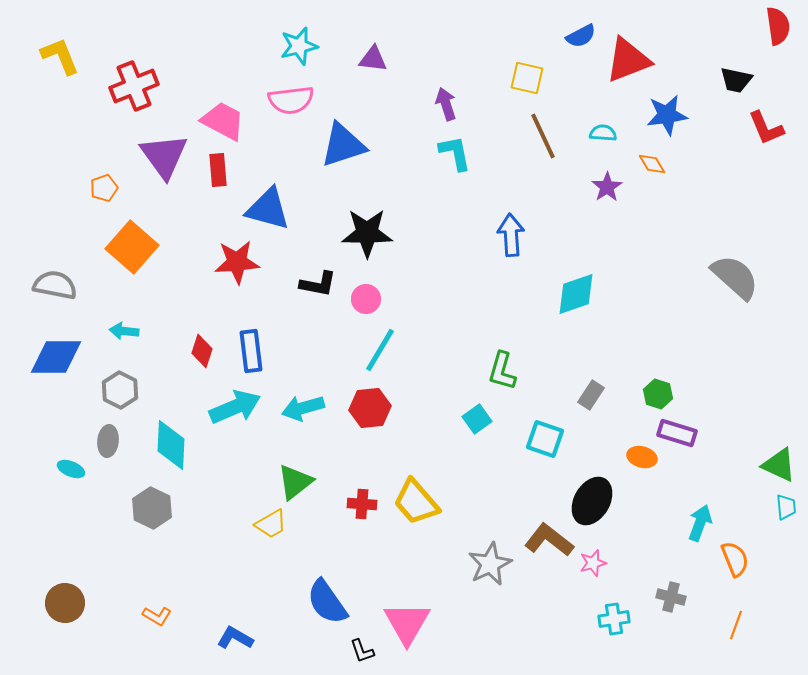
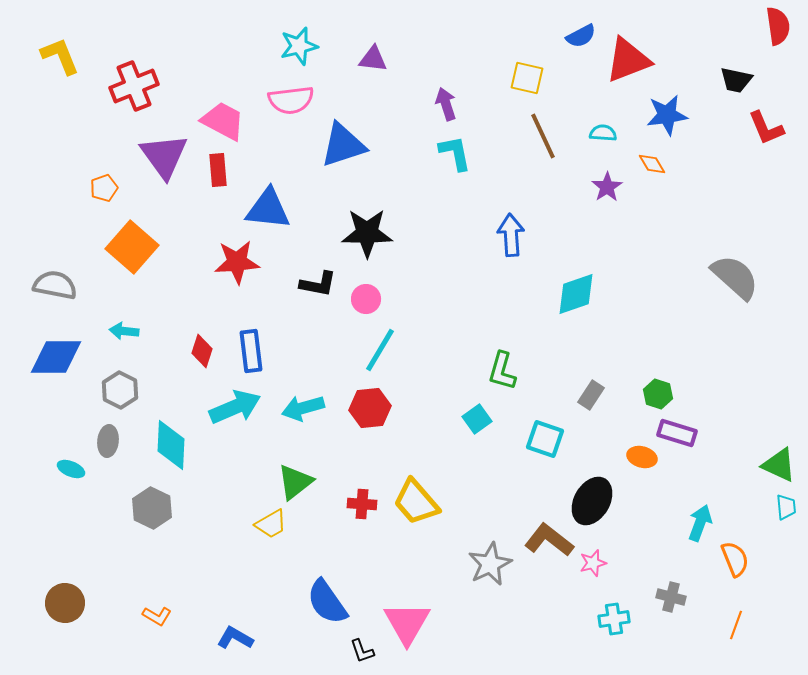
blue triangle at (268, 209): rotated 9 degrees counterclockwise
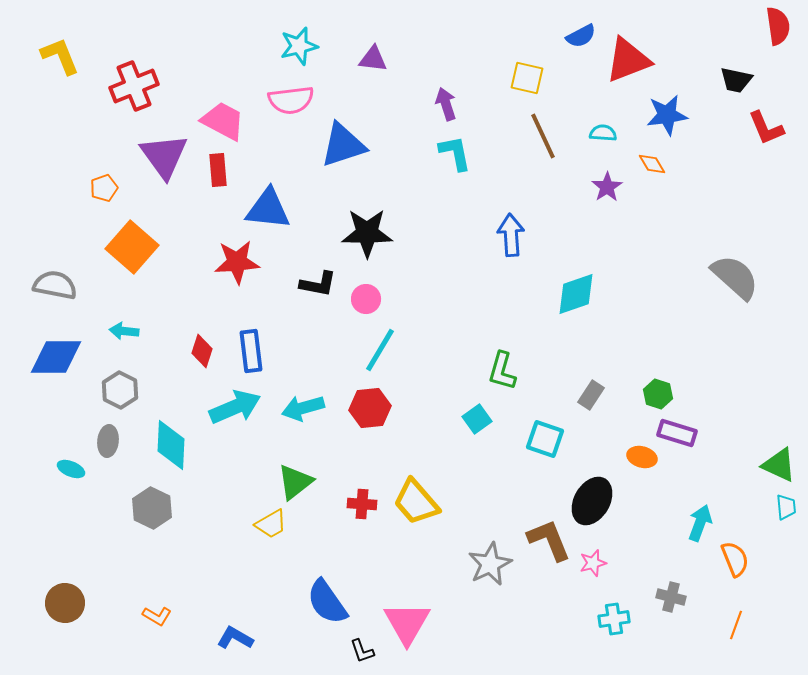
brown L-shape at (549, 540): rotated 30 degrees clockwise
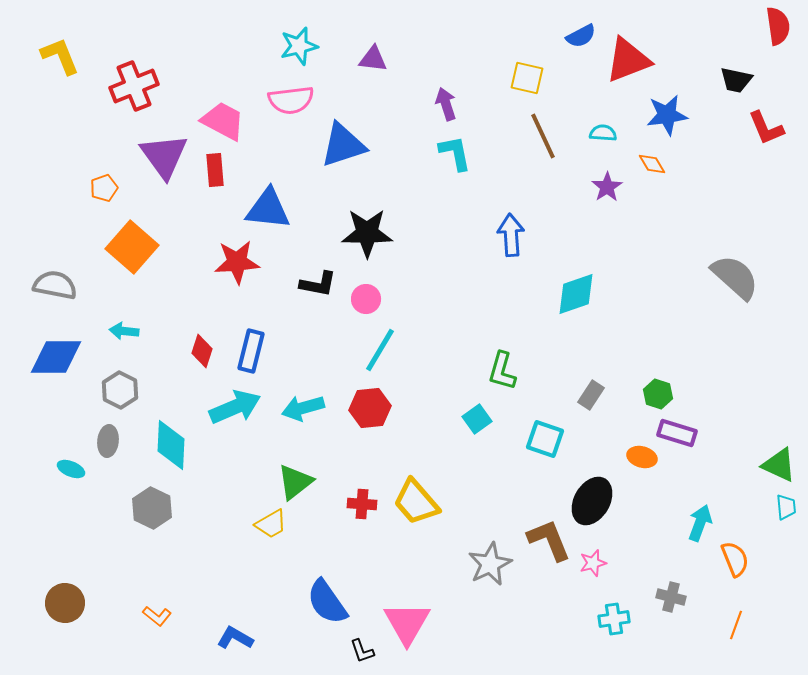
red rectangle at (218, 170): moved 3 px left
blue rectangle at (251, 351): rotated 21 degrees clockwise
orange L-shape at (157, 616): rotated 8 degrees clockwise
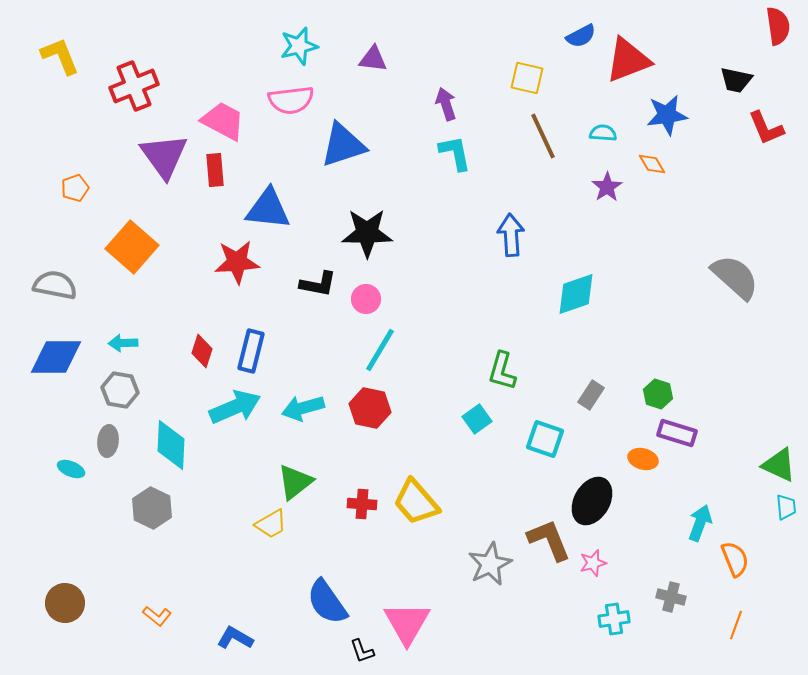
orange pentagon at (104, 188): moved 29 px left
cyan arrow at (124, 331): moved 1 px left, 12 px down; rotated 8 degrees counterclockwise
gray hexagon at (120, 390): rotated 18 degrees counterclockwise
red hexagon at (370, 408): rotated 18 degrees clockwise
orange ellipse at (642, 457): moved 1 px right, 2 px down
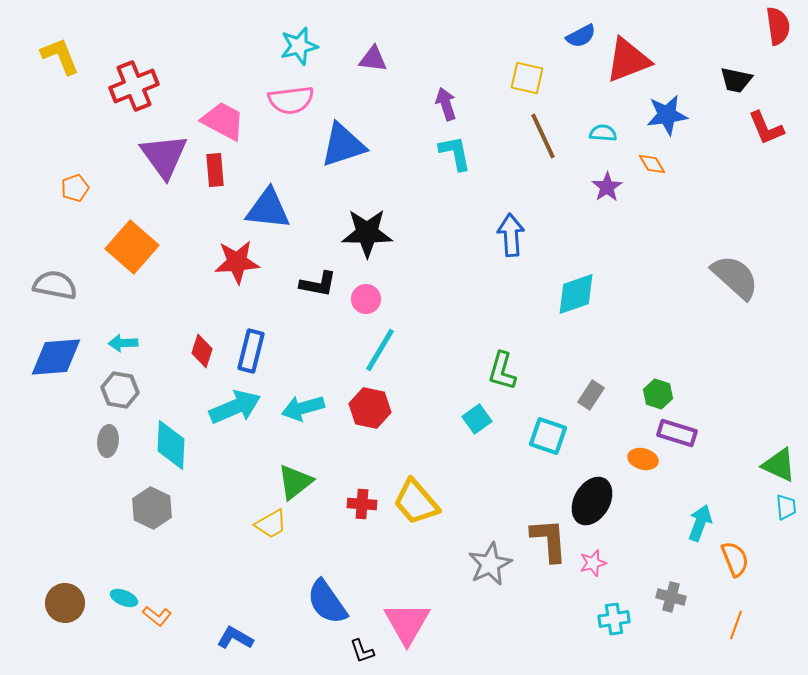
blue diamond at (56, 357): rotated 4 degrees counterclockwise
cyan square at (545, 439): moved 3 px right, 3 px up
cyan ellipse at (71, 469): moved 53 px right, 129 px down
brown L-shape at (549, 540): rotated 18 degrees clockwise
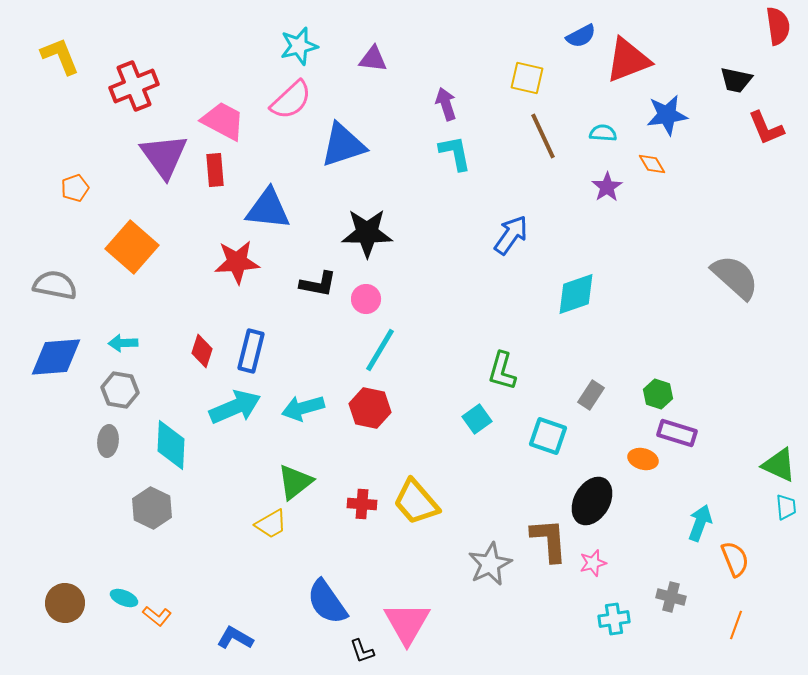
pink semicircle at (291, 100): rotated 36 degrees counterclockwise
blue arrow at (511, 235): rotated 39 degrees clockwise
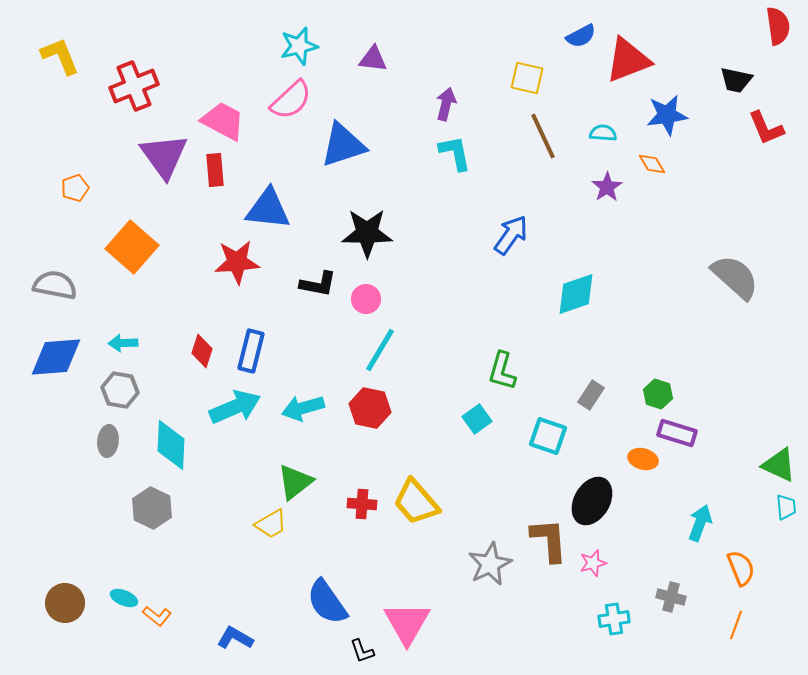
purple arrow at (446, 104): rotated 32 degrees clockwise
orange semicircle at (735, 559): moved 6 px right, 9 px down
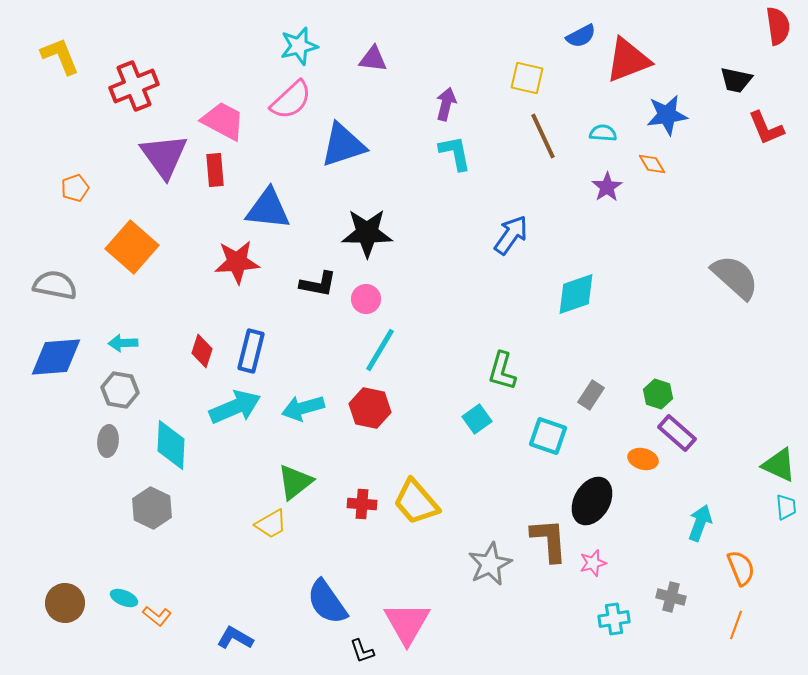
purple rectangle at (677, 433): rotated 24 degrees clockwise
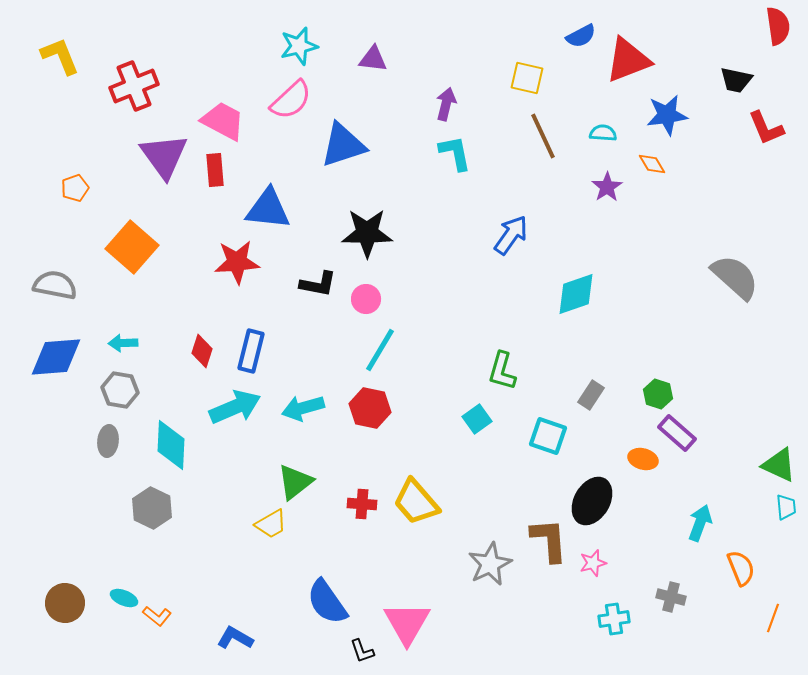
orange line at (736, 625): moved 37 px right, 7 px up
